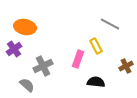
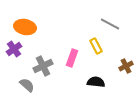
pink rectangle: moved 6 px left, 1 px up
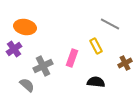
brown cross: moved 1 px left, 3 px up
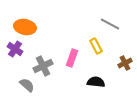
purple cross: moved 1 px right; rotated 21 degrees counterclockwise
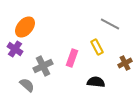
orange ellipse: rotated 60 degrees counterclockwise
yellow rectangle: moved 1 px right, 1 px down
